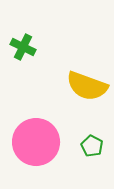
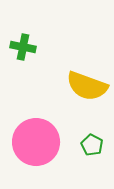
green cross: rotated 15 degrees counterclockwise
green pentagon: moved 1 px up
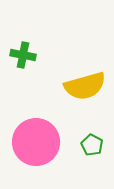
green cross: moved 8 px down
yellow semicircle: moved 2 px left; rotated 36 degrees counterclockwise
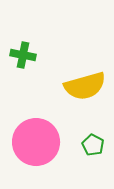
green pentagon: moved 1 px right
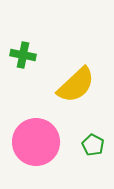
yellow semicircle: moved 9 px left, 1 px up; rotated 27 degrees counterclockwise
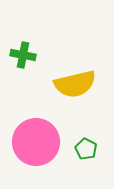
yellow semicircle: moved 1 px left, 1 px up; rotated 30 degrees clockwise
green pentagon: moved 7 px left, 4 px down
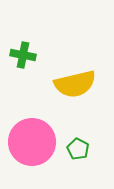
pink circle: moved 4 px left
green pentagon: moved 8 px left
